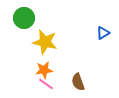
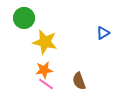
brown semicircle: moved 1 px right, 1 px up
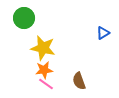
yellow star: moved 2 px left, 6 px down
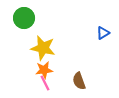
pink line: moved 1 px left, 1 px up; rotated 28 degrees clockwise
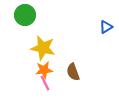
green circle: moved 1 px right, 3 px up
blue triangle: moved 3 px right, 6 px up
brown semicircle: moved 6 px left, 9 px up
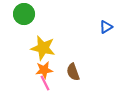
green circle: moved 1 px left, 1 px up
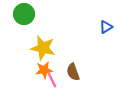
pink line: moved 7 px right, 3 px up
